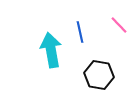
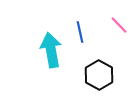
black hexagon: rotated 20 degrees clockwise
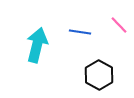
blue line: rotated 70 degrees counterclockwise
cyan arrow: moved 14 px left, 5 px up; rotated 24 degrees clockwise
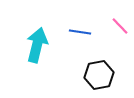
pink line: moved 1 px right, 1 px down
black hexagon: rotated 20 degrees clockwise
